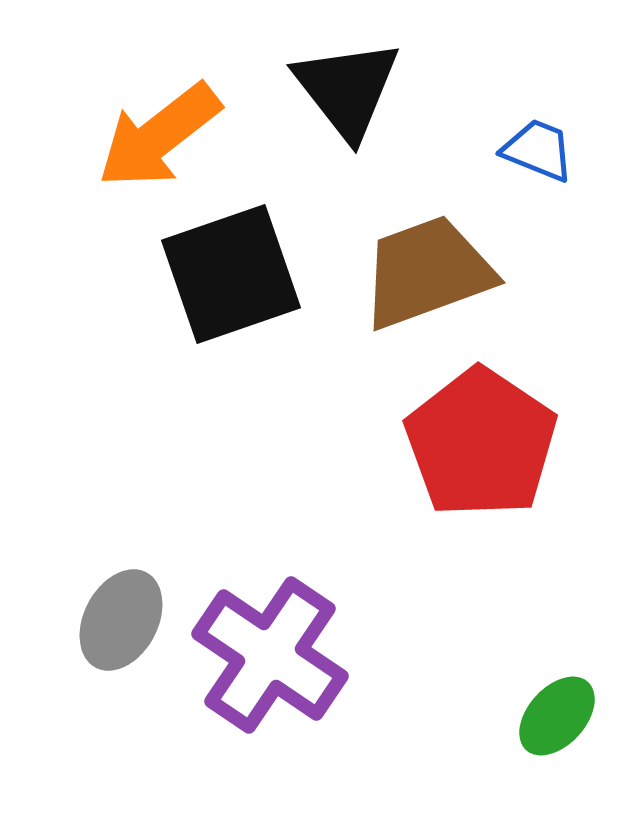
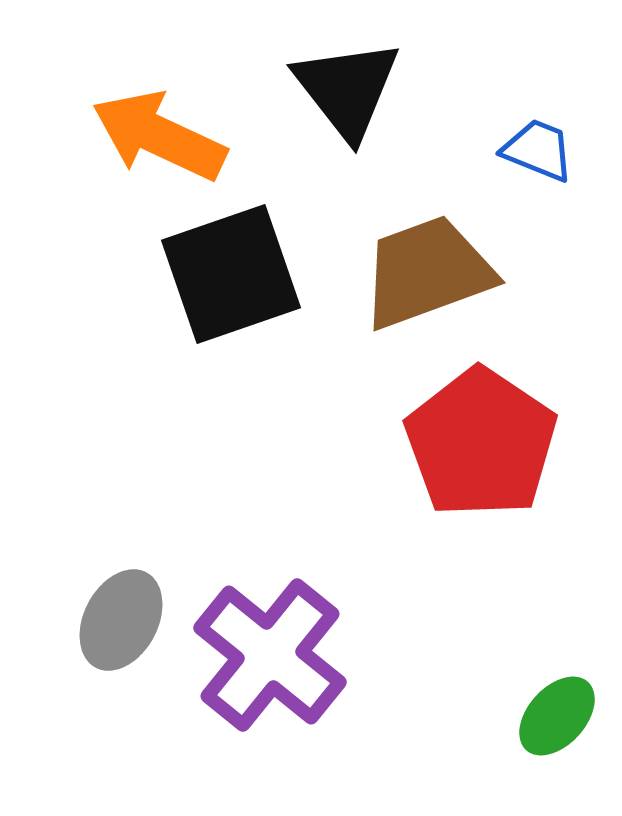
orange arrow: rotated 63 degrees clockwise
purple cross: rotated 5 degrees clockwise
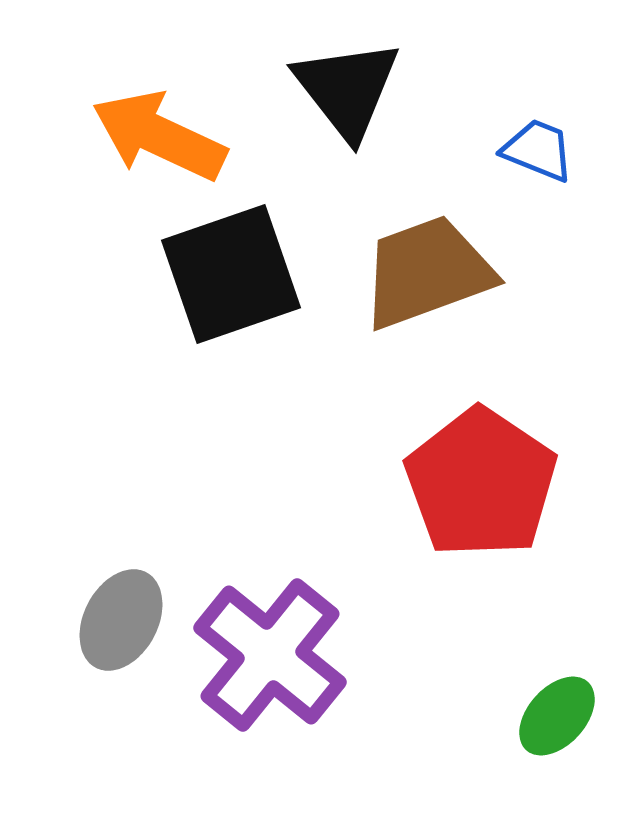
red pentagon: moved 40 px down
